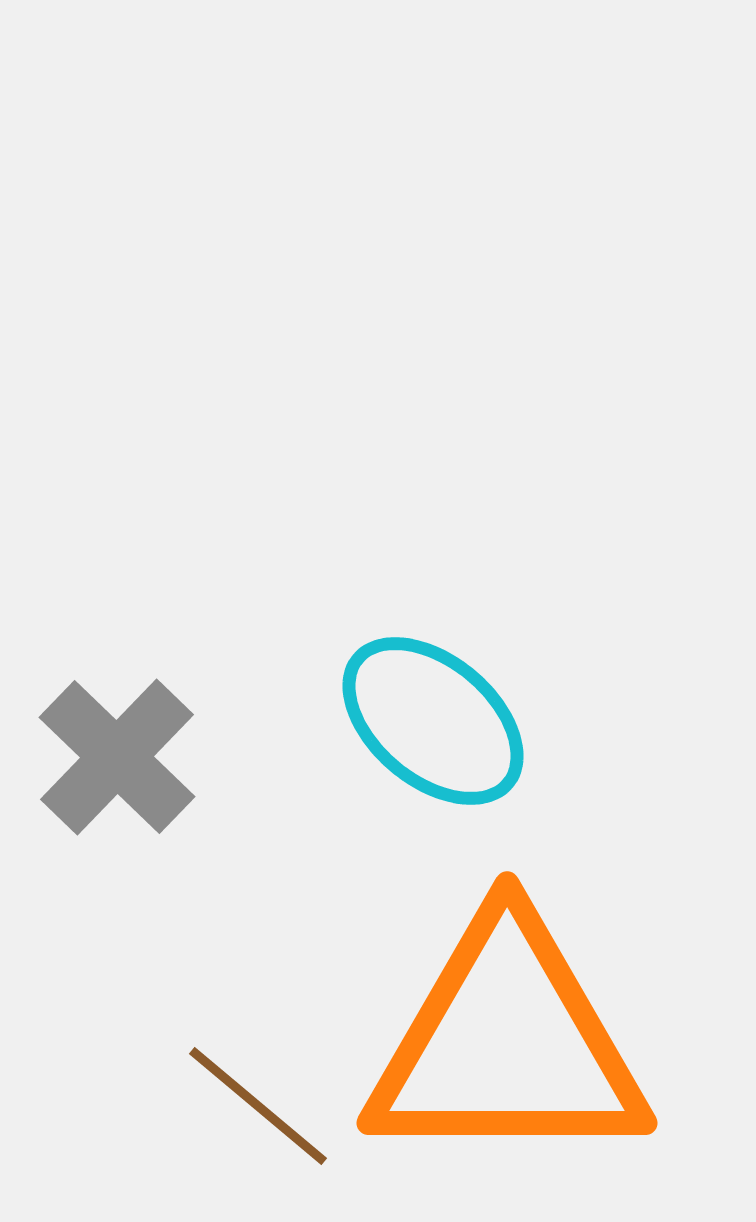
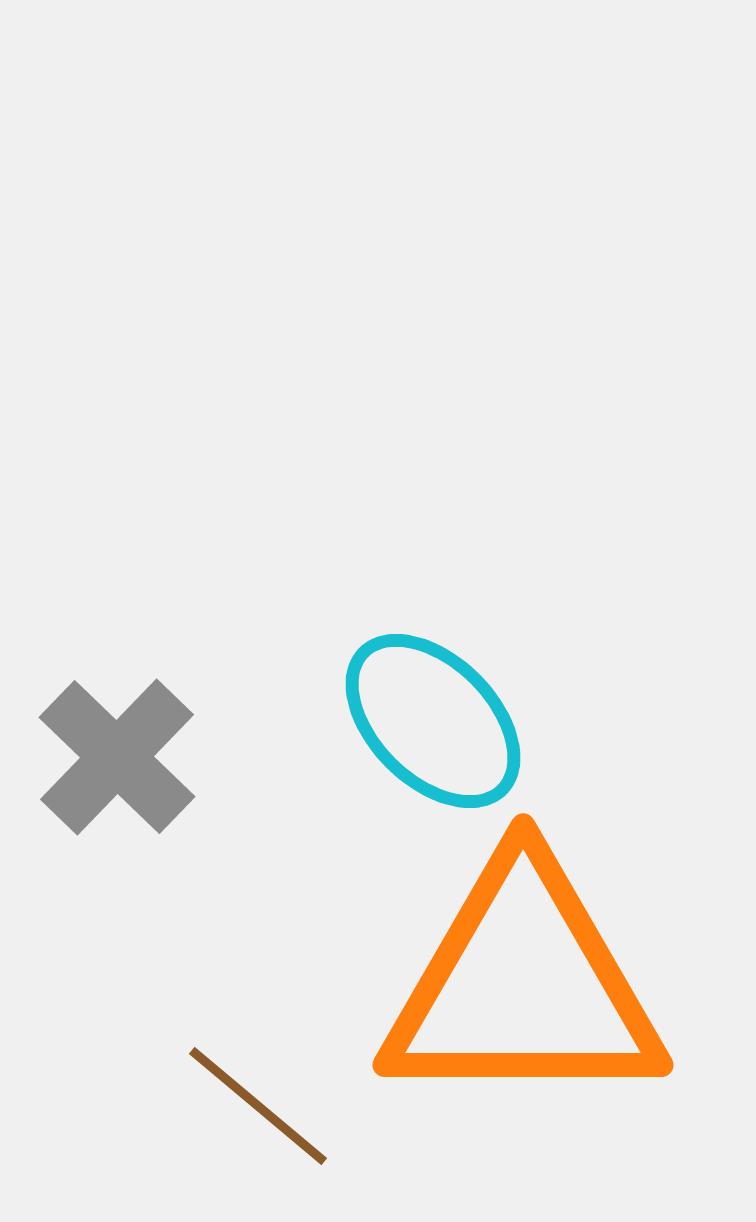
cyan ellipse: rotated 5 degrees clockwise
orange triangle: moved 16 px right, 58 px up
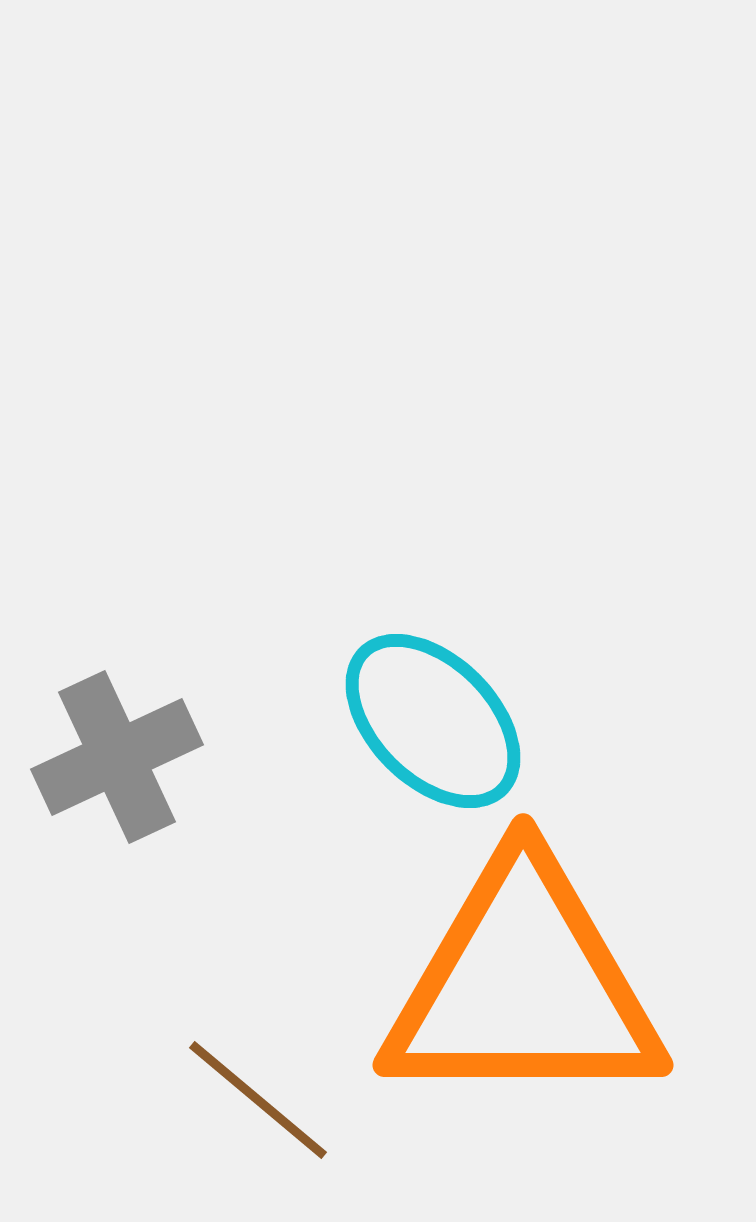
gray cross: rotated 21 degrees clockwise
brown line: moved 6 px up
